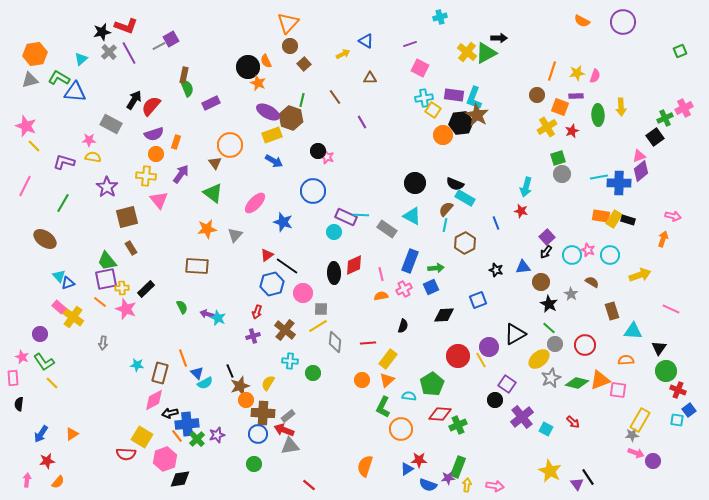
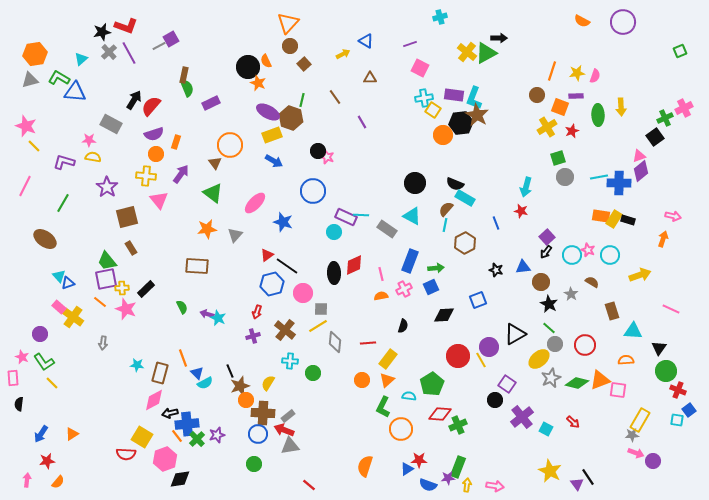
gray circle at (562, 174): moved 3 px right, 3 px down
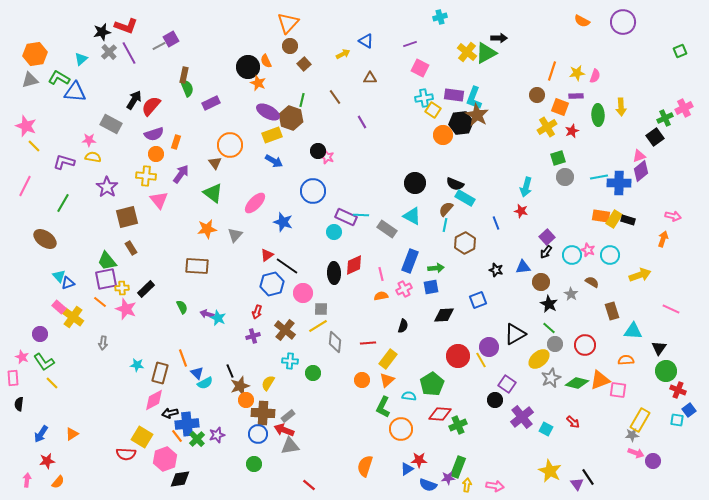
blue square at (431, 287): rotated 14 degrees clockwise
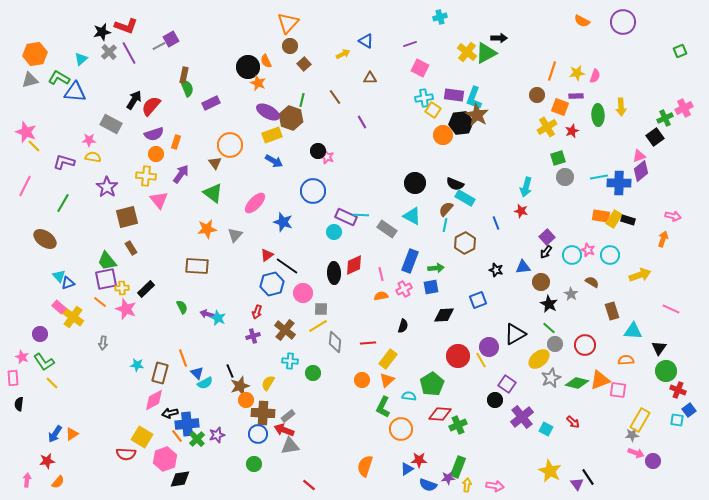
pink star at (26, 126): moved 6 px down
blue arrow at (41, 434): moved 14 px right
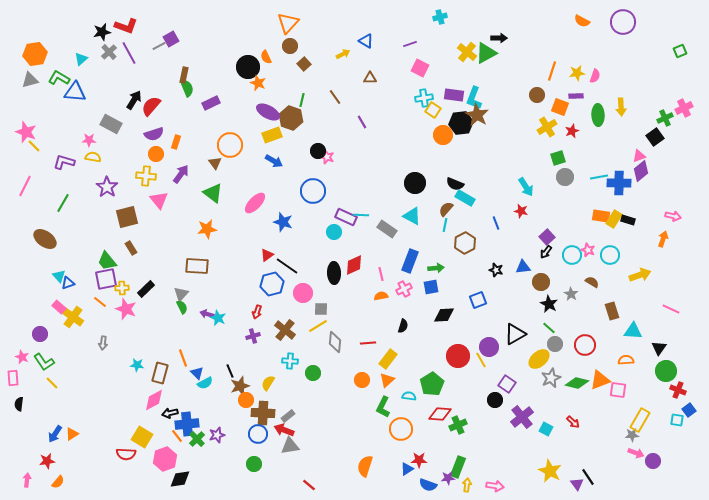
orange semicircle at (266, 61): moved 4 px up
cyan arrow at (526, 187): rotated 48 degrees counterclockwise
gray triangle at (235, 235): moved 54 px left, 59 px down
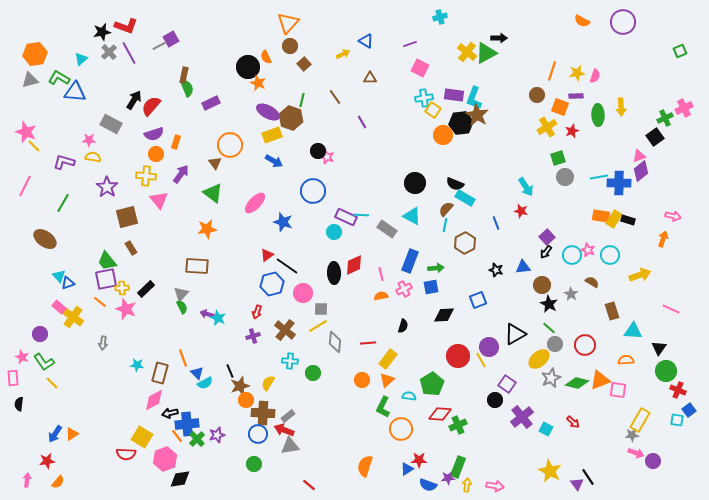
brown circle at (541, 282): moved 1 px right, 3 px down
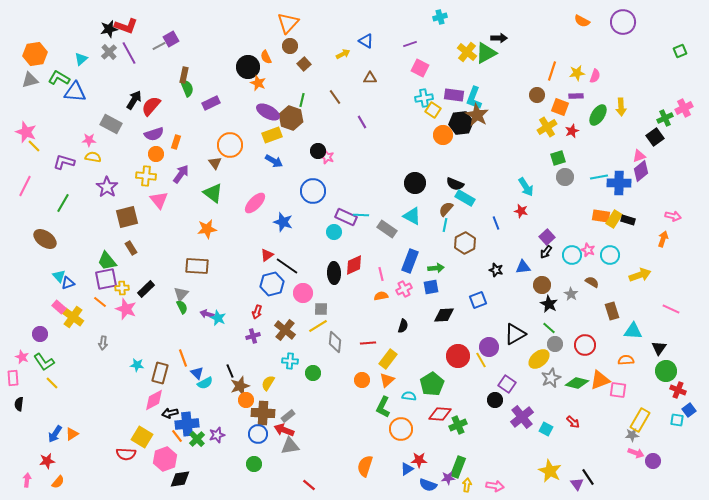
black star at (102, 32): moved 7 px right, 3 px up
green ellipse at (598, 115): rotated 35 degrees clockwise
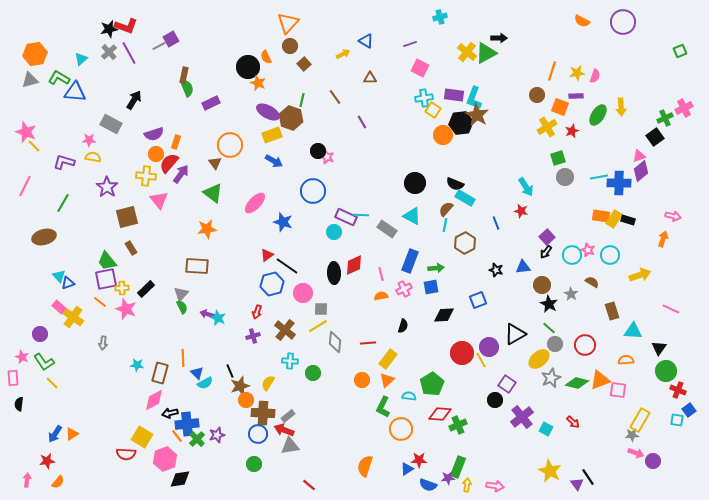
red semicircle at (151, 106): moved 18 px right, 57 px down
brown ellipse at (45, 239): moved 1 px left, 2 px up; rotated 50 degrees counterclockwise
red circle at (458, 356): moved 4 px right, 3 px up
orange line at (183, 358): rotated 18 degrees clockwise
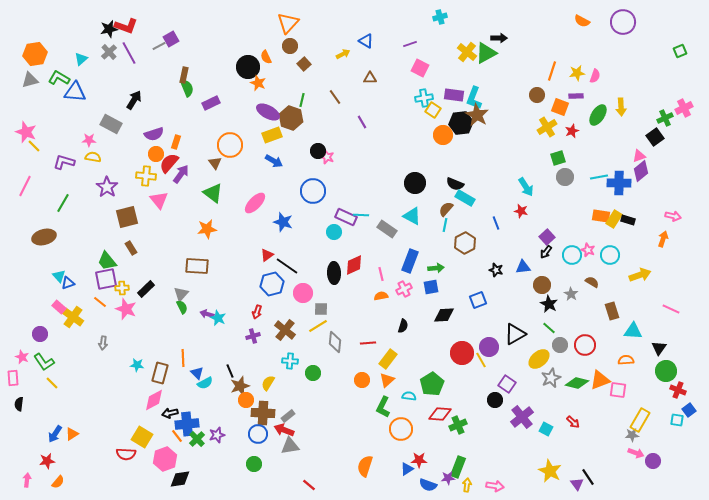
gray circle at (555, 344): moved 5 px right, 1 px down
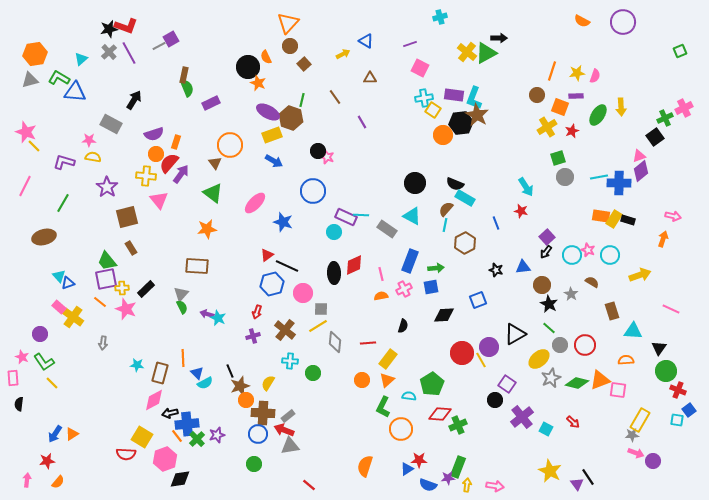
black line at (287, 266): rotated 10 degrees counterclockwise
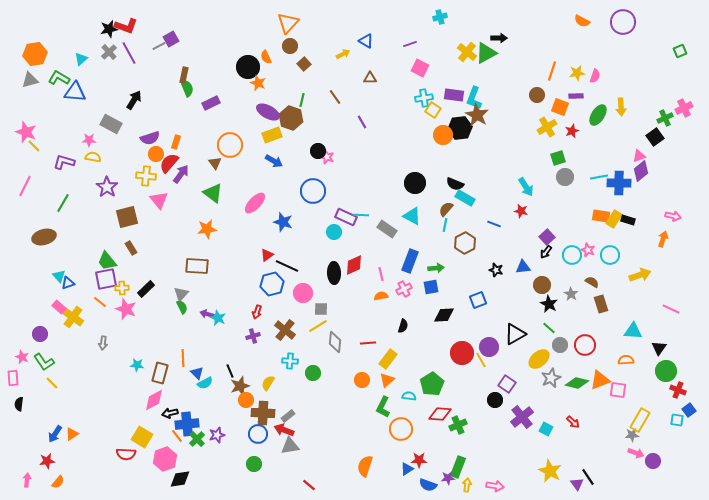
black hexagon at (461, 123): moved 1 px left, 5 px down
purple semicircle at (154, 134): moved 4 px left, 4 px down
blue line at (496, 223): moved 2 px left, 1 px down; rotated 48 degrees counterclockwise
brown rectangle at (612, 311): moved 11 px left, 7 px up
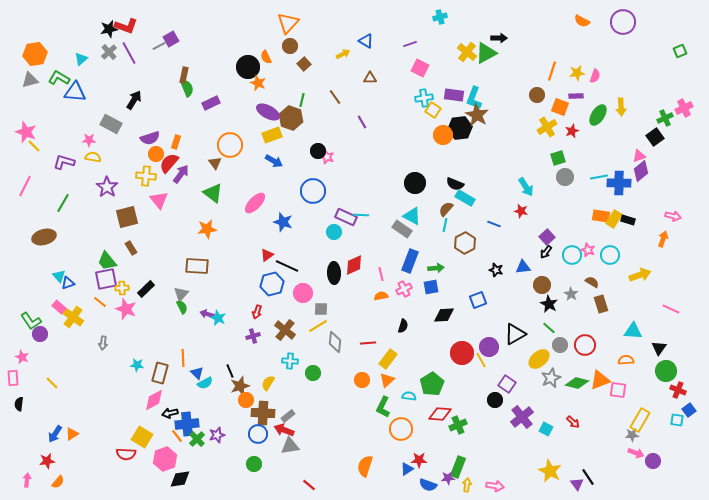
gray rectangle at (387, 229): moved 15 px right
green L-shape at (44, 362): moved 13 px left, 41 px up
